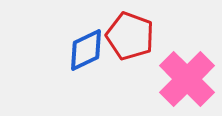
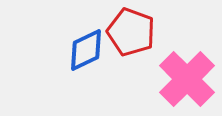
red pentagon: moved 1 px right, 4 px up
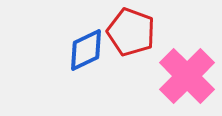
pink cross: moved 3 px up
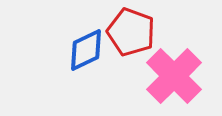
pink cross: moved 13 px left
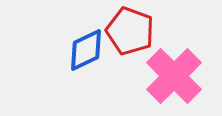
red pentagon: moved 1 px left, 1 px up
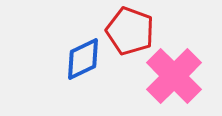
blue diamond: moved 3 px left, 9 px down
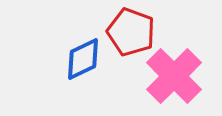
red pentagon: moved 1 px right, 1 px down
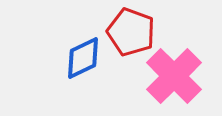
blue diamond: moved 1 px up
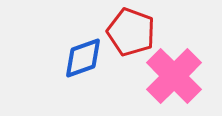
blue diamond: rotated 6 degrees clockwise
